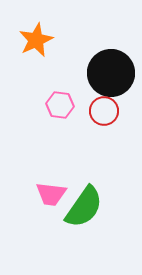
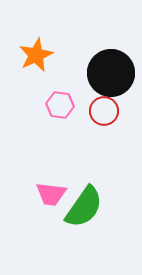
orange star: moved 15 px down
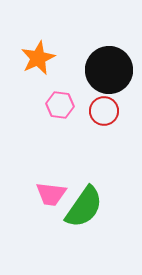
orange star: moved 2 px right, 3 px down
black circle: moved 2 px left, 3 px up
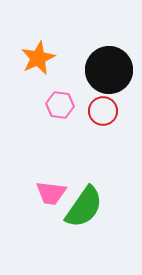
red circle: moved 1 px left
pink trapezoid: moved 1 px up
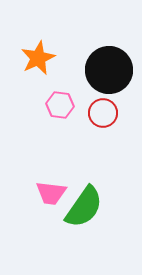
red circle: moved 2 px down
